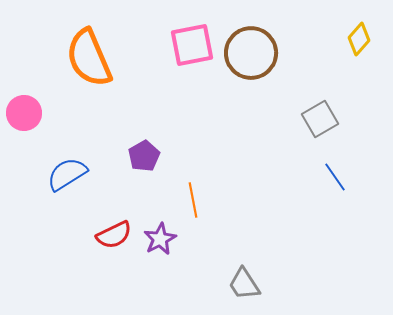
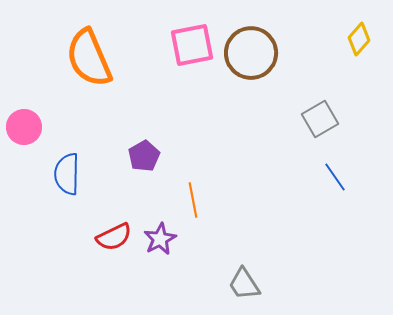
pink circle: moved 14 px down
blue semicircle: rotated 57 degrees counterclockwise
red semicircle: moved 2 px down
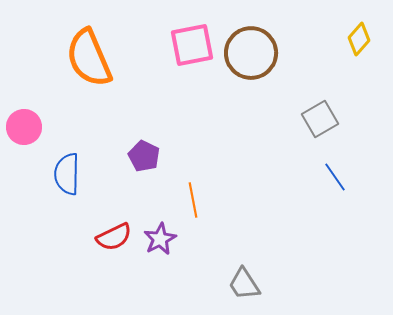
purple pentagon: rotated 16 degrees counterclockwise
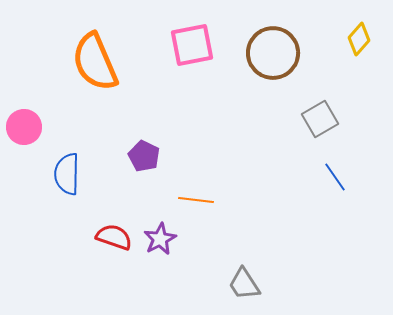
brown circle: moved 22 px right
orange semicircle: moved 6 px right, 4 px down
orange line: moved 3 px right; rotated 72 degrees counterclockwise
red semicircle: rotated 135 degrees counterclockwise
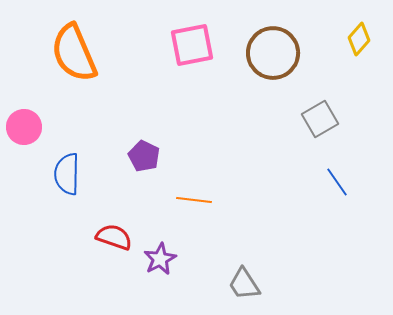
orange semicircle: moved 21 px left, 9 px up
blue line: moved 2 px right, 5 px down
orange line: moved 2 px left
purple star: moved 20 px down
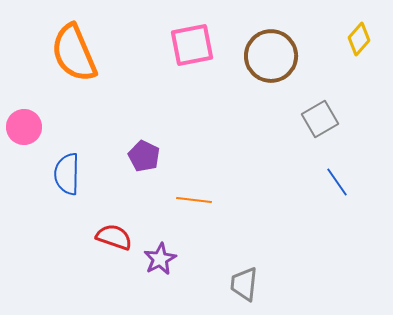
brown circle: moved 2 px left, 3 px down
gray trapezoid: rotated 39 degrees clockwise
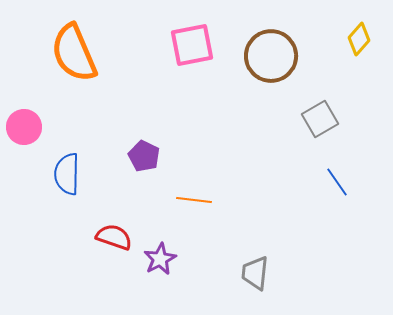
gray trapezoid: moved 11 px right, 11 px up
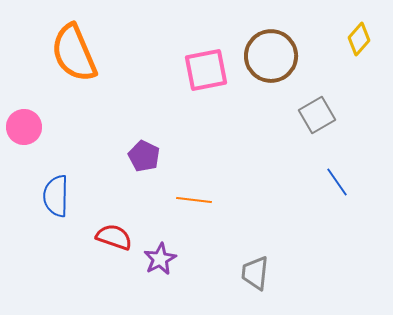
pink square: moved 14 px right, 25 px down
gray square: moved 3 px left, 4 px up
blue semicircle: moved 11 px left, 22 px down
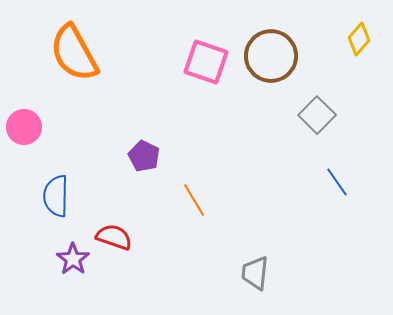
orange semicircle: rotated 6 degrees counterclockwise
pink square: moved 8 px up; rotated 30 degrees clockwise
gray square: rotated 15 degrees counterclockwise
orange line: rotated 52 degrees clockwise
purple star: moved 87 px left; rotated 8 degrees counterclockwise
